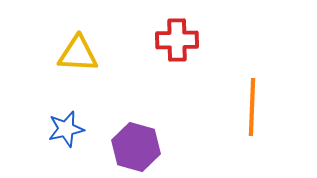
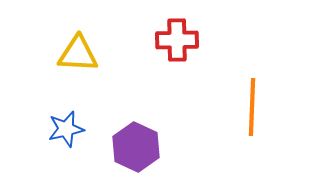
purple hexagon: rotated 9 degrees clockwise
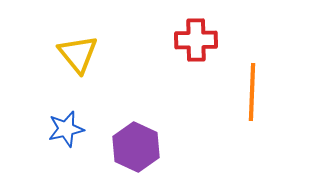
red cross: moved 19 px right
yellow triangle: rotated 48 degrees clockwise
orange line: moved 15 px up
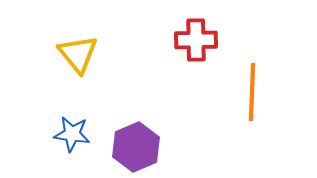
blue star: moved 6 px right, 5 px down; rotated 21 degrees clockwise
purple hexagon: rotated 12 degrees clockwise
